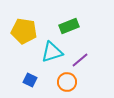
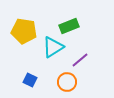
cyan triangle: moved 1 px right, 5 px up; rotated 15 degrees counterclockwise
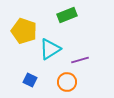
green rectangle: moved 2 px left, 11 px up
yellow pentagon: rotated 10 degrees clockwise
cyan triangle: moved 3 px left, 2 px down
purple line: rotated 24 degrees clockwise
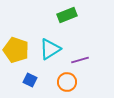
yellow pentagon: moved 8 px left, 19 px down
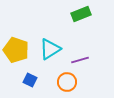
green rectangle: moved 14 px right, 1 px up
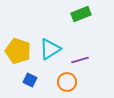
yellow pentagon: moved 2 px right, 1 px down
